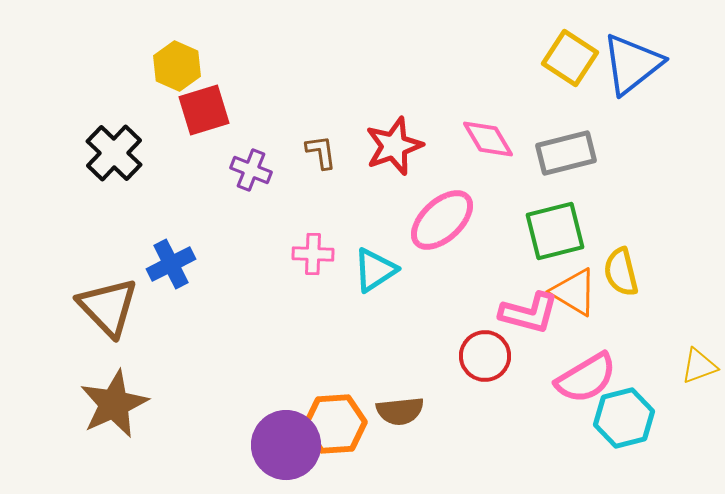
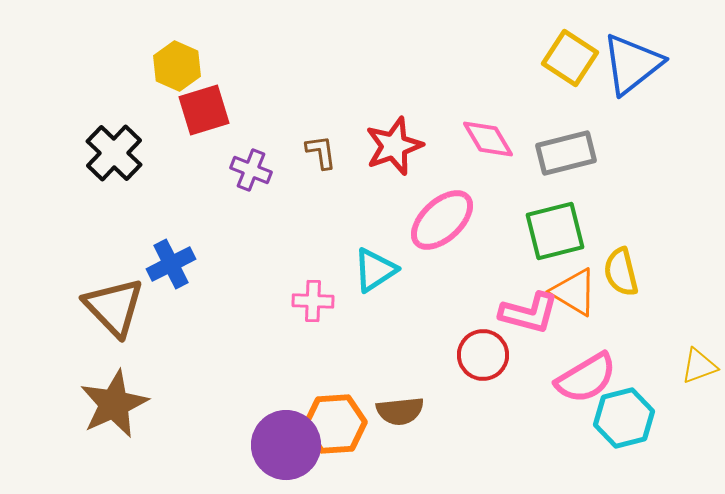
pink cross: moved 47 px down
brown triangle: moved 6 px right
red circle: moved 2 px left, 1 px up
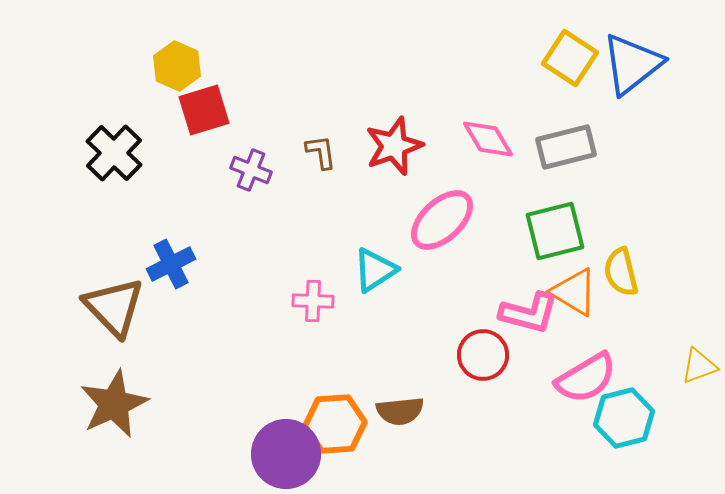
gray rectangle: moved 6 px up
purple circle: moved 9 px down
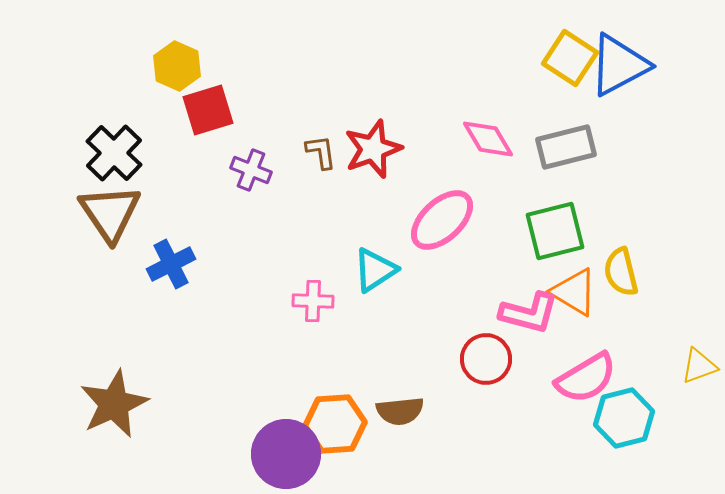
blue triangle: moved 13 px left, 1 px down; rotated 10 degrees clockwise
red square: moved 4 px right
red star: moved 21 px left, 3 px down
brown triangle: moved 4 px left, 94 px up; rotated 10 degrees clockwise
red circle: moved 3 px right, 4 px down
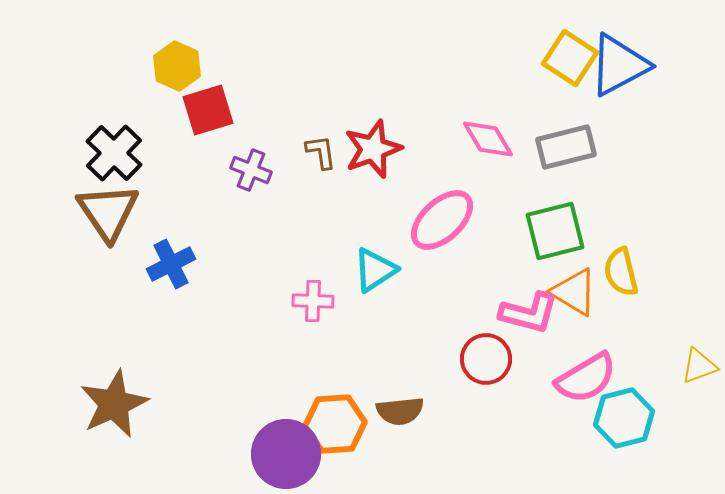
brown triangle: moved 2 px left, 1 px up
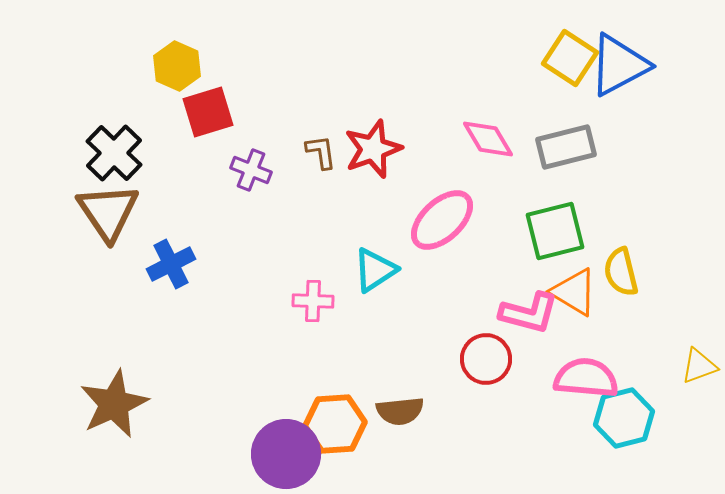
red square: moved 2 px down
pink semicircle: rotated 144 degrees counterclockwise
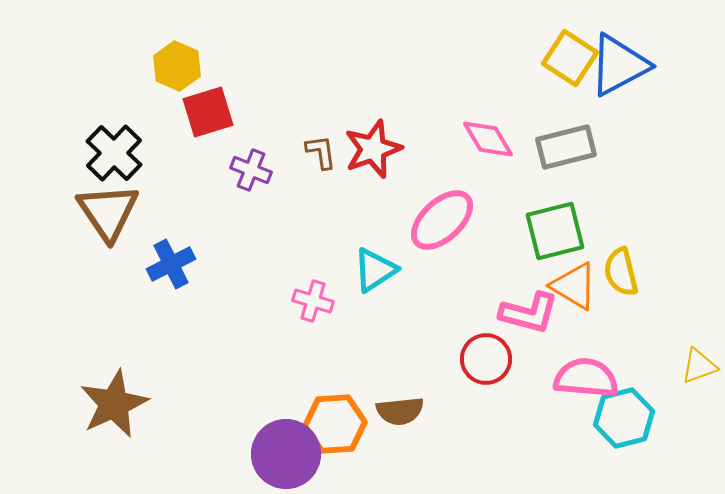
orange triangle: moved 6 px up
pink cross: rotated 15 degrees clockwise
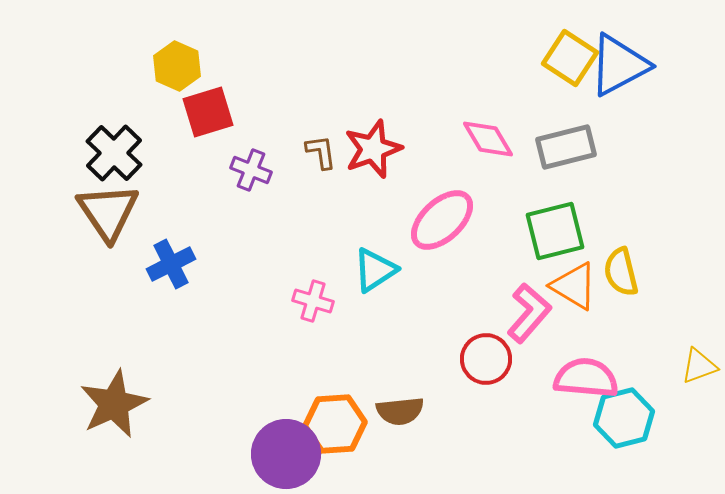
pink L-shape: rotated 64 degrees counterclockwise
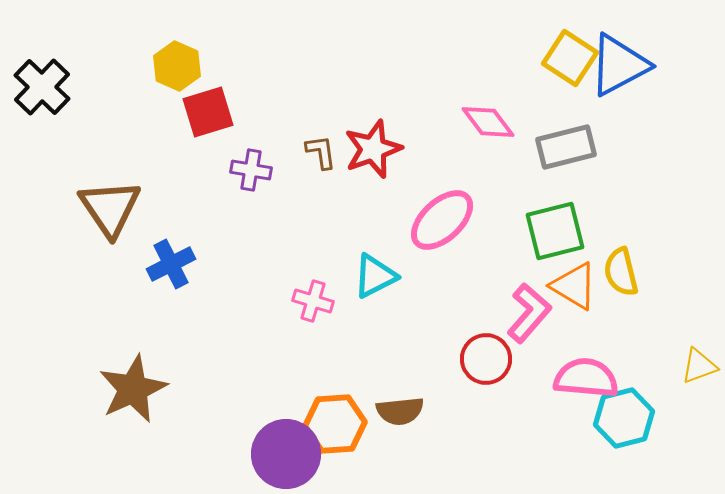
pink diamond: moved 17 px up; rotated 6 degrees counterclockwise
black cross: moved 72 px left, 66 px up
purple cross: rotated 12 degrees counterclockwise
brown triangle: moved 2 px right, 4 px up
cyan triangle: moved 6 px down; rotated 6 degrees clockwise
brown star: moved 19 px right, 15 px up
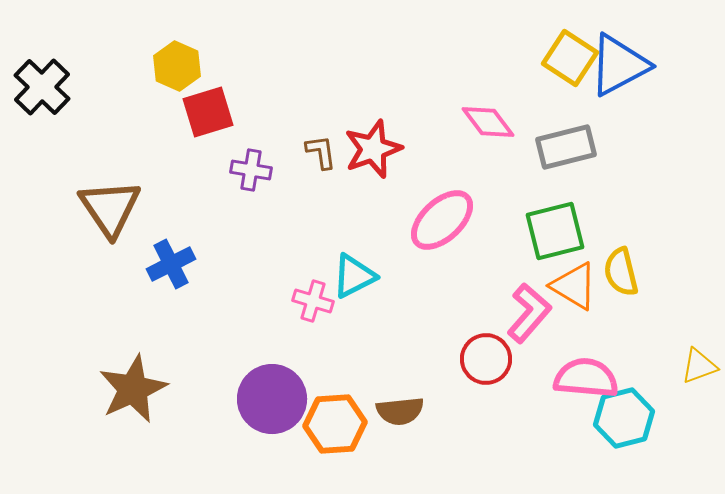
cyan triangle: moved 21 px left
purple circle: moved 14 px left, 55 px up
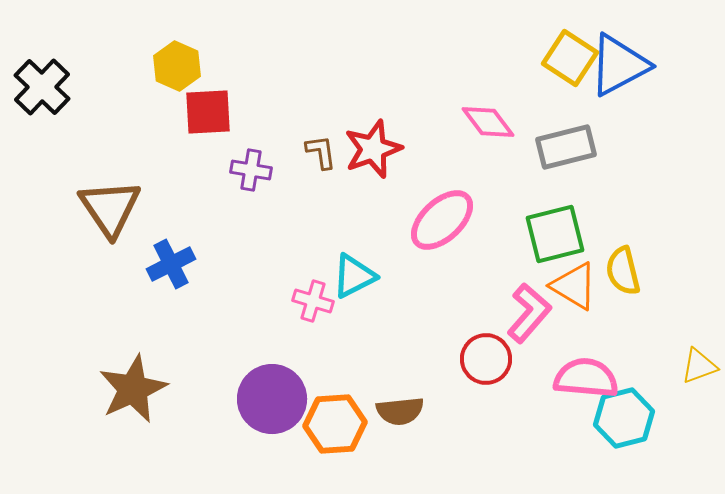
red square: rotated 14 degrees clockwise
green square: moved 3 px down
yellow semicircle: moved 2 px right, 1 px up
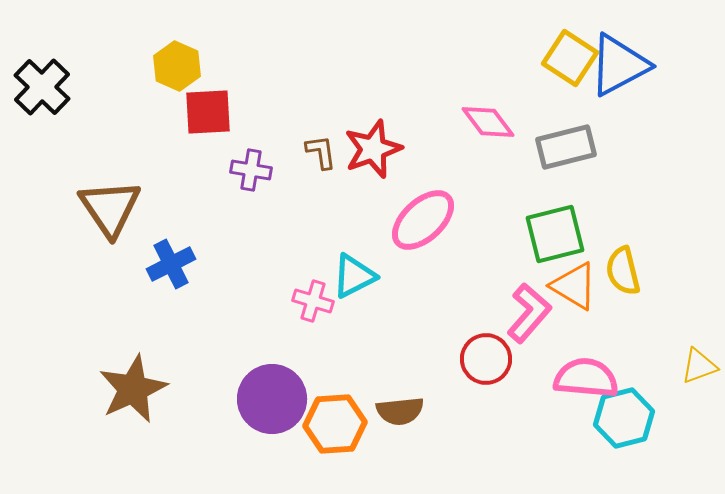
pink ellipse: moved 19 px left
